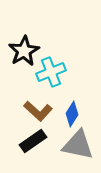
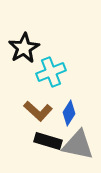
black star: moved 3 px up
blue diamond: moved 3 px left, 1 px up
black rectangle: moved 15 px right; rotated 52 degrees clockwise
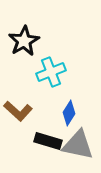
black star: moved 7 px up
brown L-shape: moved 20 px left
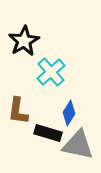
cyan cross: rotated 20 degrees counterclockwise
brown L-shape: rotated 56 degrees clockwise
black rectangle: moved 8 px up
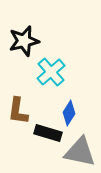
black star: rotated 16 degrees clockwise
gray triangle: moved 2 px right, 7 px down
